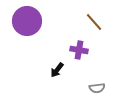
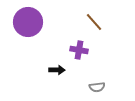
purple circle: moved 1 px right, 1 px down
black arrow: rotated 126 degrees counterclockwise
gray semicircle: moved 1 px up
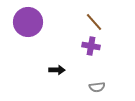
purple cross: moved 12 px right, 4 px up
